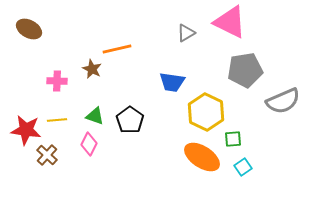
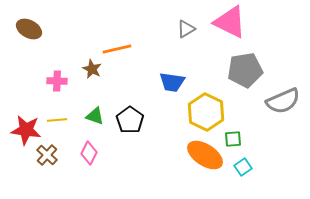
gray triangle: moved 4 px up
pink diamond: moved 9 px down
orange ellipse: moved 3 px right, 2 px up
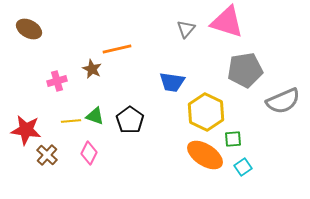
pink triangle: moved 3 px left; rotated 9 degrees counterclockwise
gray triangle: rotated 18 degrees counterclockwise
pink cross: rotated 18 degrees counterclockwise
yellow line: moved 14 px right, 1 px down
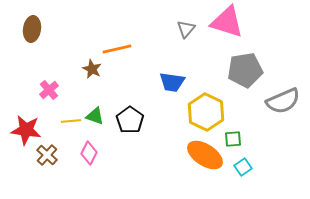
brown ellipse: moved 3 px right; rotated 70 degrees clockwise
pink cross: moved 8 px left, 9 px down; rotated 24 degrees counterclockwise
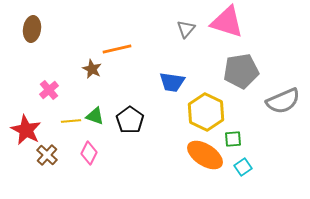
gray pentagon: moved 4 px left, 1 px down
red star: rotated 20 degrees clockwise
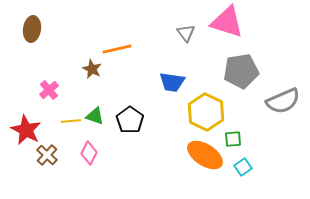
gray triangle: moved 4 px down; rotated 18 degrees counterclockwise
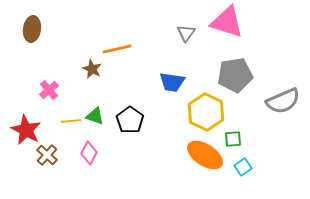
gray triangle: rotated 12 degrees clockwise
gray pentagon: moved 6 px left, 4 px down
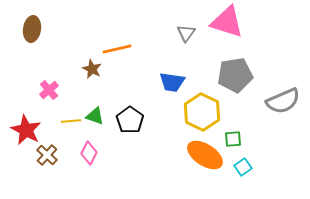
yellow hexagon: moved 4 px left
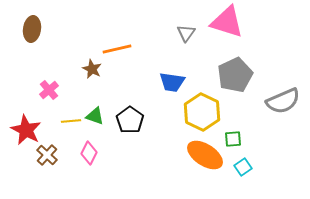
gray pentagon: rotated 16 degrees counterclockwise
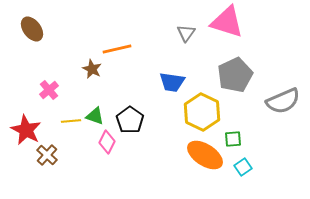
brown ellipse: rotated 45 degrees counterclockwise
pink diamond: moved 18 px right, 11 px up
